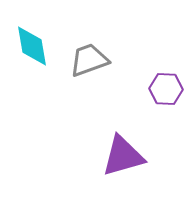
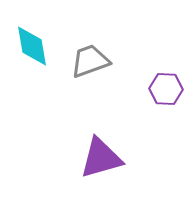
gray trapezoid: moved 1 px right, 1 px down
purple triangle: moved 22 px left, 2 px down
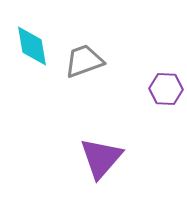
gray trapezoid: moved 6 px left
purple triangle: rotated 33 degrees counterclockwise
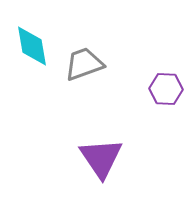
gray trapezoid: moved 3 px down
purple triangle: rotated 15 degrees counterclockwise
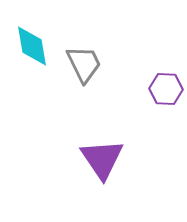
gray trapezoid: rotated 84 degrees clockwise
purple triangle: moved 1 px right, 1 px down
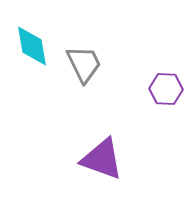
purple triangle: rotated 36 degrees counterclockwise
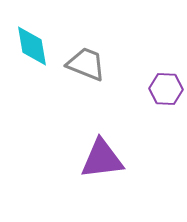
gray trapezoid: moved 2 px right; rotated 42 degrees counterclockwise
purple triangle: rotated 27 degrees counterclockwise
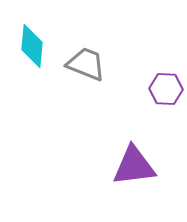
cyan diamond: rotated 15 degrees clockwise
purple triangle: moved 32 px right, 7 px down
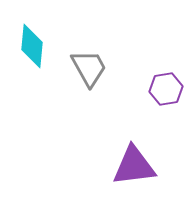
gray trapezoid: moved 3 px right, 4 px down; rotated 39 degrees clockwise
purple hexagon: rotated 12 degrees counterclockwise
